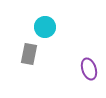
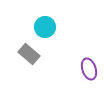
gray rectangle: rotated 60 degrees counterclockwise
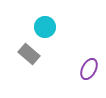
purple ellipse: rotated 45 degrees clockwise
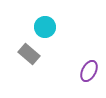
purple ellipse: moved 2 px down
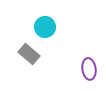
purple ellipse: moved 2 px up; rotated 35 degrees counterclockwise
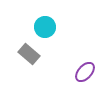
purple ellipse: moved 4 px left, 3 px down; rotated 50 degrees clockwise
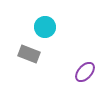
gray rectangle: rotated 20 degrees counterclockwise
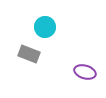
purple ellipse: rotated 65 degrees clockwise
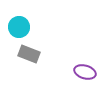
cyan circle: moved 26 px left
